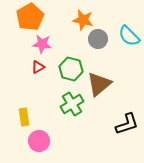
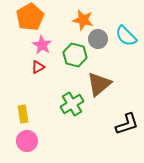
cyan semicircle: moved 3 px left
pink star: moved 1 px down; rotated 24 degrees clockwise
green hexagon: moved 4 px right, 14 px up
yellow rectangle: moved 1 px left, 3 px up
pink circle: moved 12 px left
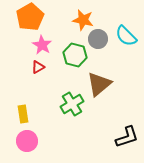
black L-shape: moved 13 px down
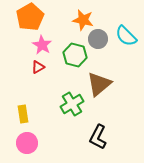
black L-shape: moved 29 px left; rotated 135 degrees clockwise
pink circle: moved 2 px down
